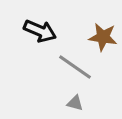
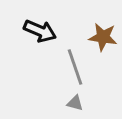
gray line: rotated 36 degrees clockwise
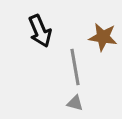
black arrow: rotated 44 degrees clockwise
gray line: rotated 9 degrees clockwise
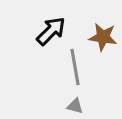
black arrow: moved 11 px right; rotated 112 degrees counterclockwise
gray triangle: moved 3 px down
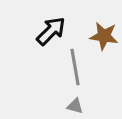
brown star: moved 1 px right, 1 px up
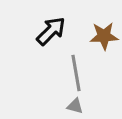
brown star: rotated 12 degrees counterclockwise
gray line: moved 1 px right, 6 px down
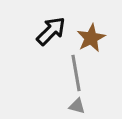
brown star: moved 13 px left, 2 px down; rotated 24 degrees counterclockwise
gray triangle: moved 2 px right
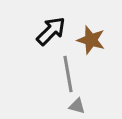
brown star: moved 2 px down; rotated 28 degrees counterclockwise
gray line: moved 8 px left, 1 px down
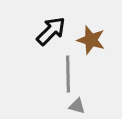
gray line: rotated 9 degrees clockwise
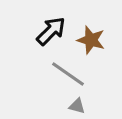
gray line: rotated 54 degrees counterclockwise
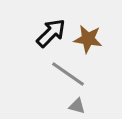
black arrow: moved 2 px down
brown star: moved 3 px left, 1 px up; rotated 8 degrees counterclockwise
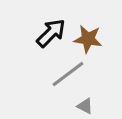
gray line: rotated 72 degrees counterclockwise
gray triangle: moved 8 px right; rotated 12 degrees clockwise
